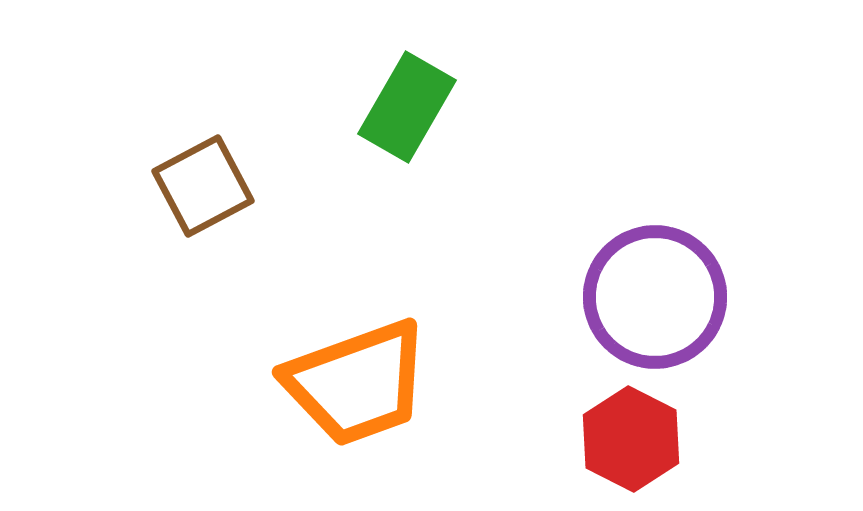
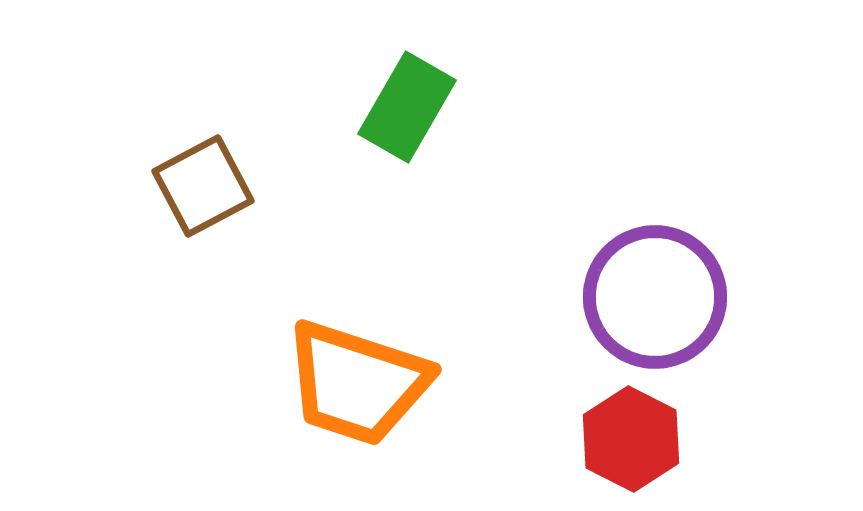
orange trapezoid: rotated 38 degrees clockwise
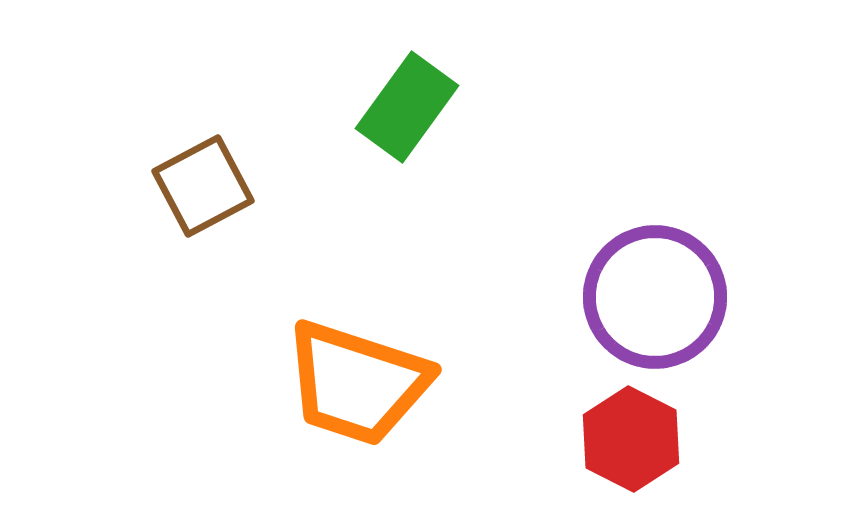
green rectangle: rotated 6 degrees clockwise
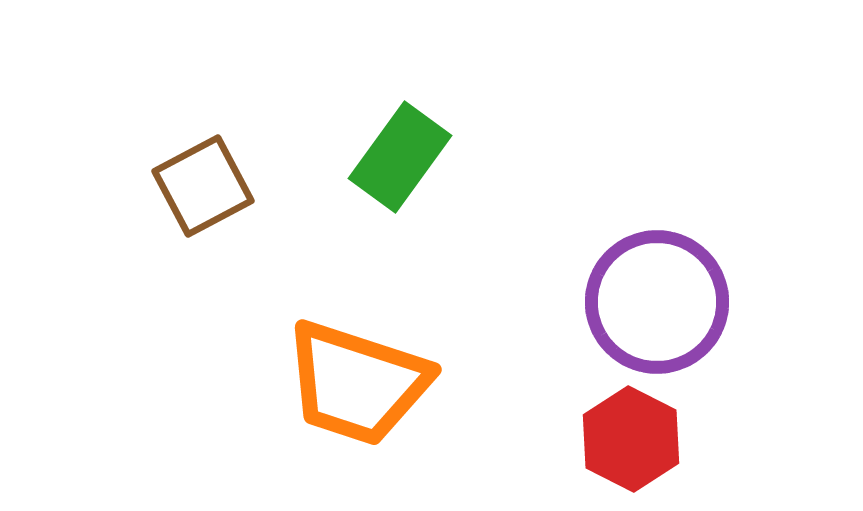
green rectangle: moved 7 px left, 50 px down
purple circle: moved 2 px right, 5 px down
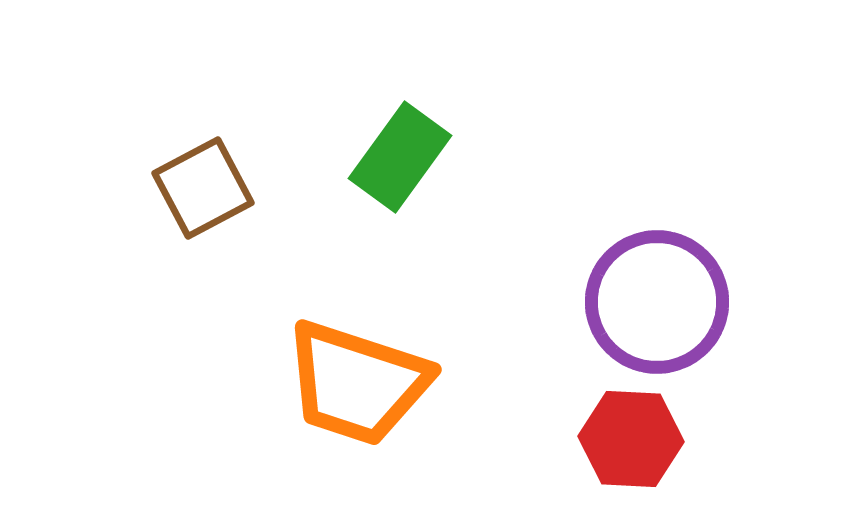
brown square: moved 2 px down
red hexagon: rotated 24 degrees counterclockwise
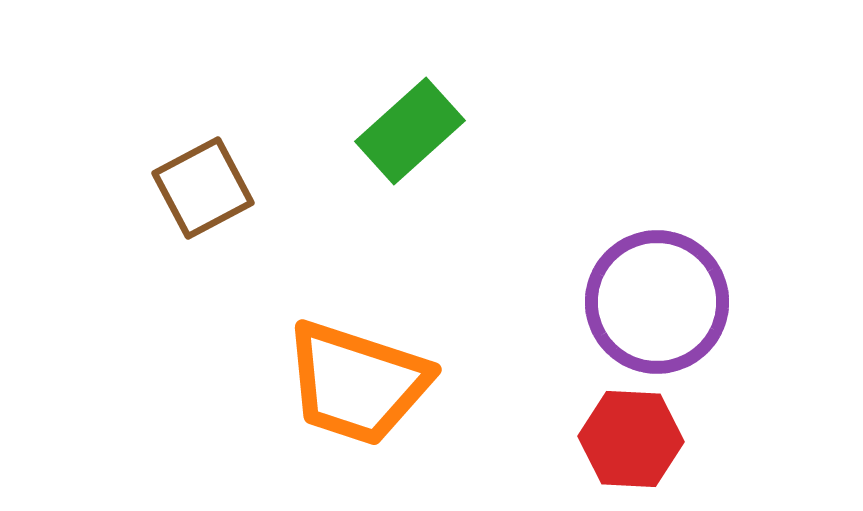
green rectangle: moved 10 px right, 26 px up; rotated 12 degrees clockwise
